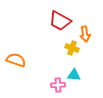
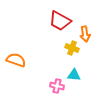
pink cross: moved 1 px left, 1 px down; rotated 16 degrees clockwise
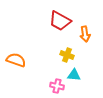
yellow cross: moved 5 px left, 7 px down
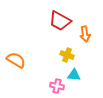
orange semicircle: rotated 12 degrees clockwise
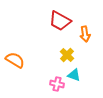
yellow cross: rotated 24 degrees clockwise
orange semicircle: moved 1 px left
cyan triangle: rotated 16 degrees clockwise
pink cross: moved 2 px up
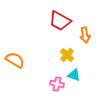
orange arrow: moved 1 px down
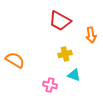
orange arrow: moved 6 px right
yellow cross: moved 2 px left, 1 px up; rotated 32 degrees clockwise
pink cross: moved 7 px left, 1 px down
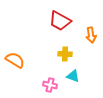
yellow cross: rotated 16 degrees clockwise
cyan triangle: moved 1 px left, 1 px down
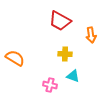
orange semicircle: moved 2 px up
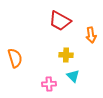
yellow cross: moved 1 px right, 1 px down
orange semicircle: rotated 42 degrees clockwise
cyan triangle: rotated 24 degrees clockwise
pink cross: moved 1 px left, 1 px up; rotated 16 degrees counterclockwise
